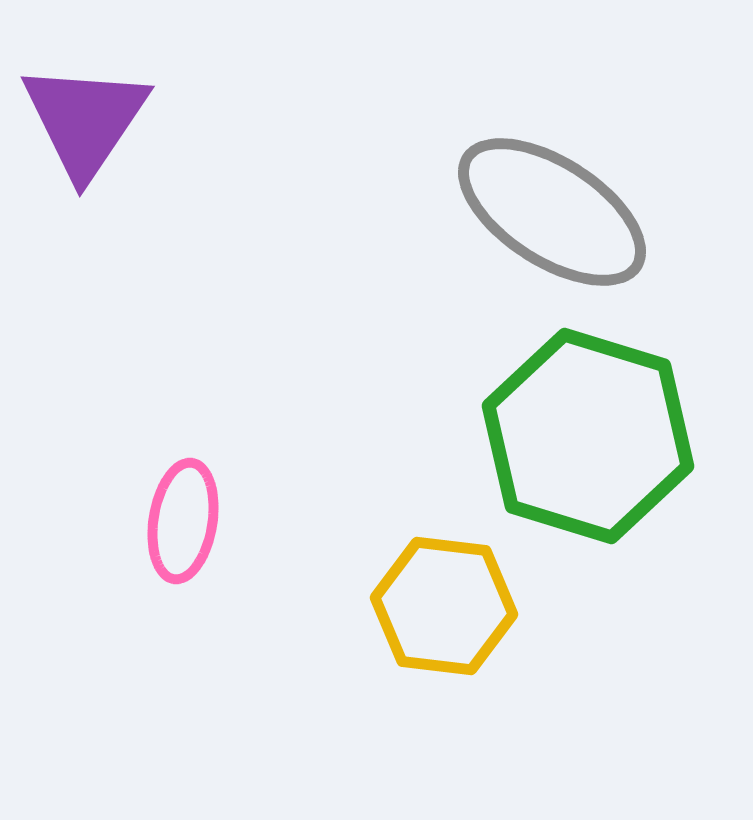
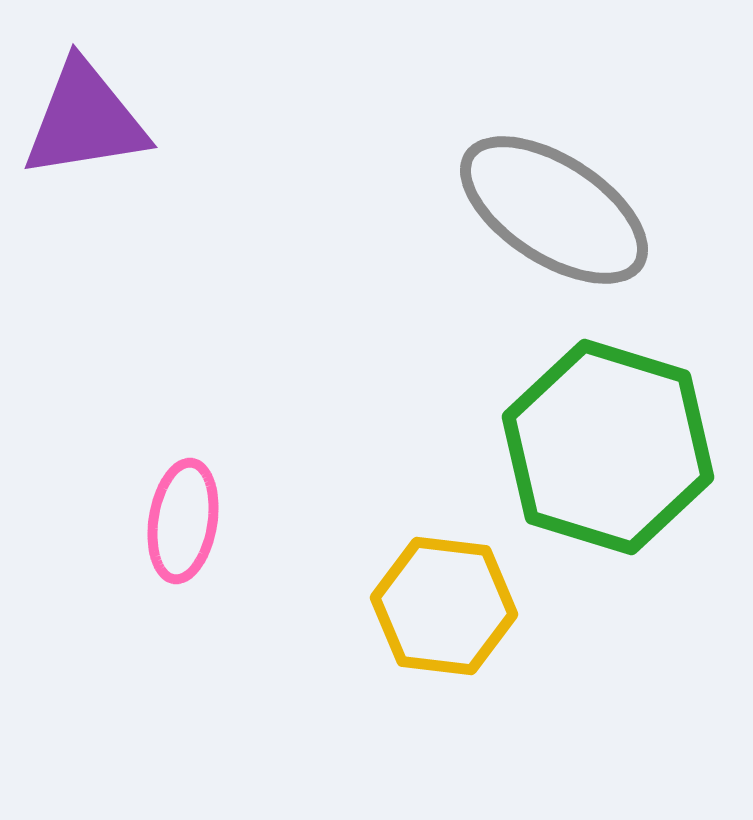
purple triangle: rotated 47 degrees clockwise
gray ellipse: moved 2 px right, 2 px up
green hexagon: moved 20 px right, 11 px down
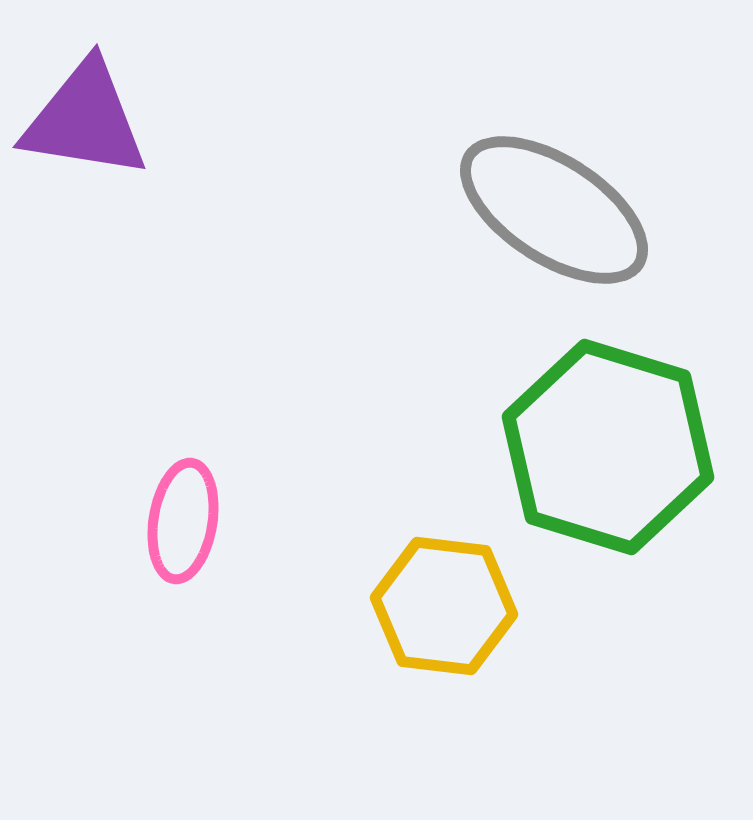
purple triangle: rotated 18 degrees clockwise
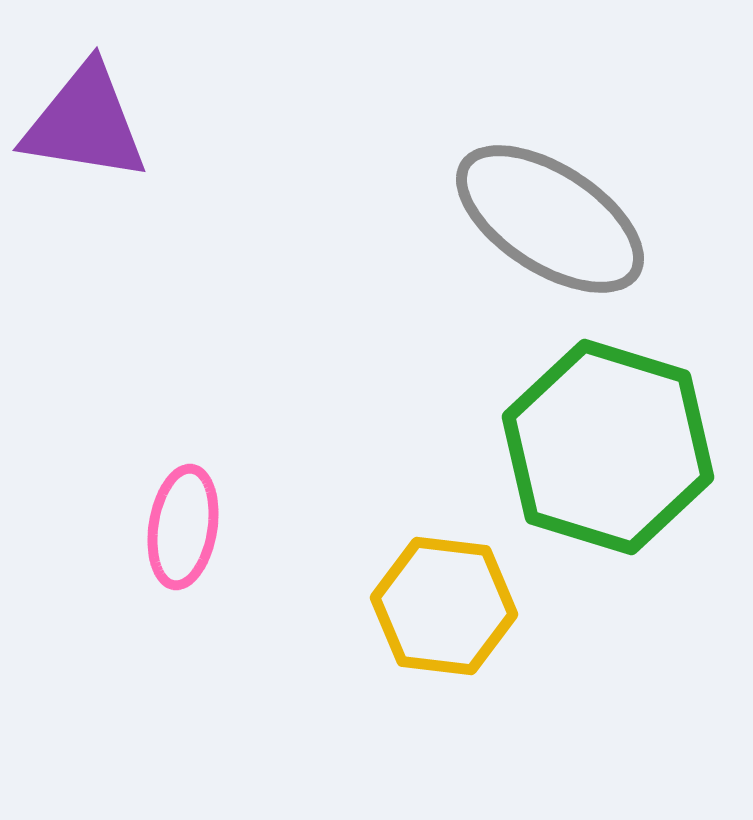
purple triangle: moved 3 px down
gray ellipse: moved 4 px left, 9 px down
pink ellipse: moved 6 px down
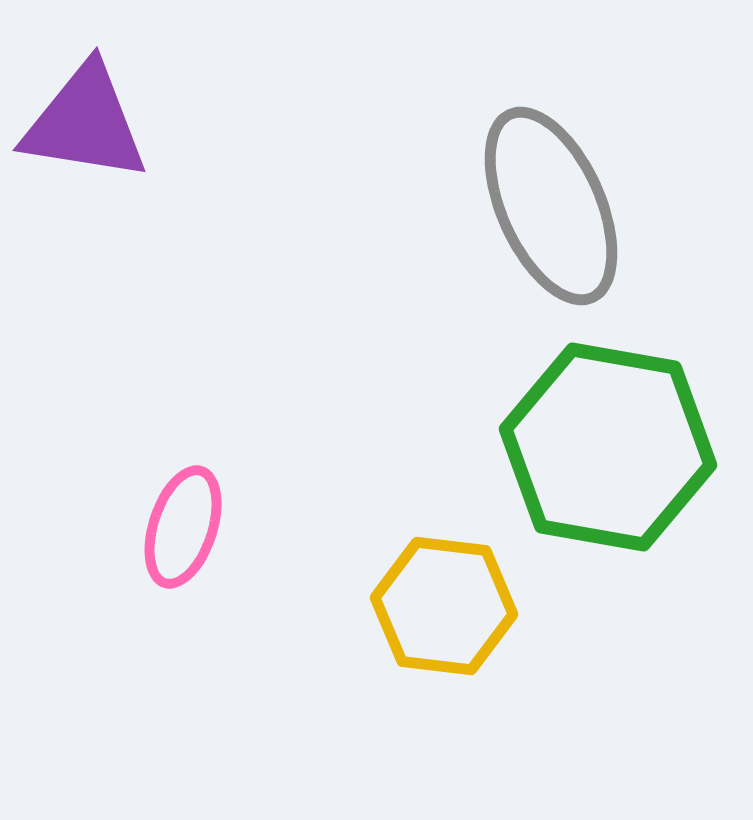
gray ellipse: moved 1 px right, 13 px up; rotated 33 degrees clockwise
green hexagon: rotated 7 degrees counterclockwise
pink ellipse: rotated 9 degrees clockwise
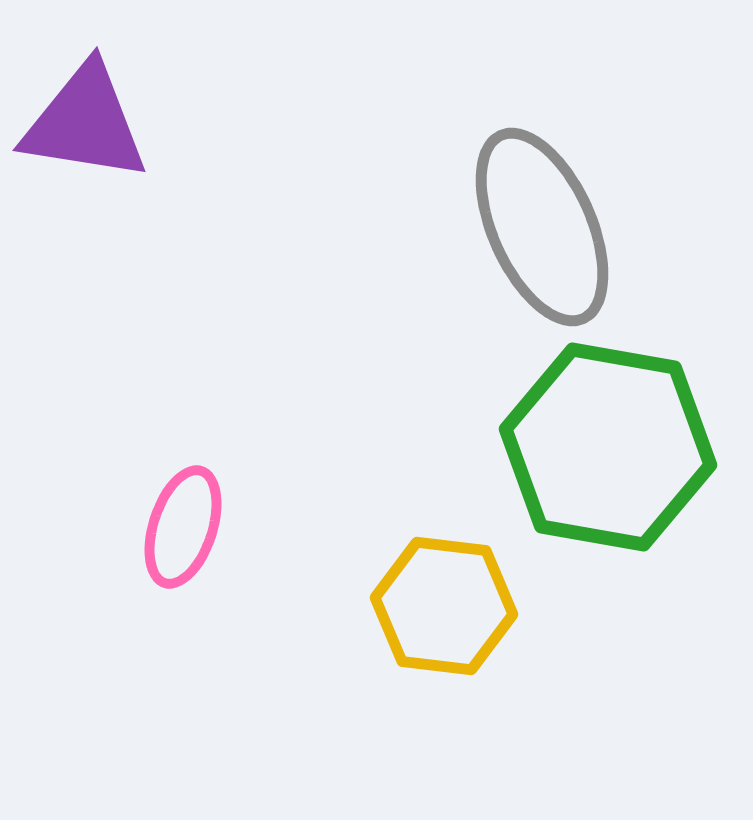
gray ellipse: moved 9 px left, 21 px down
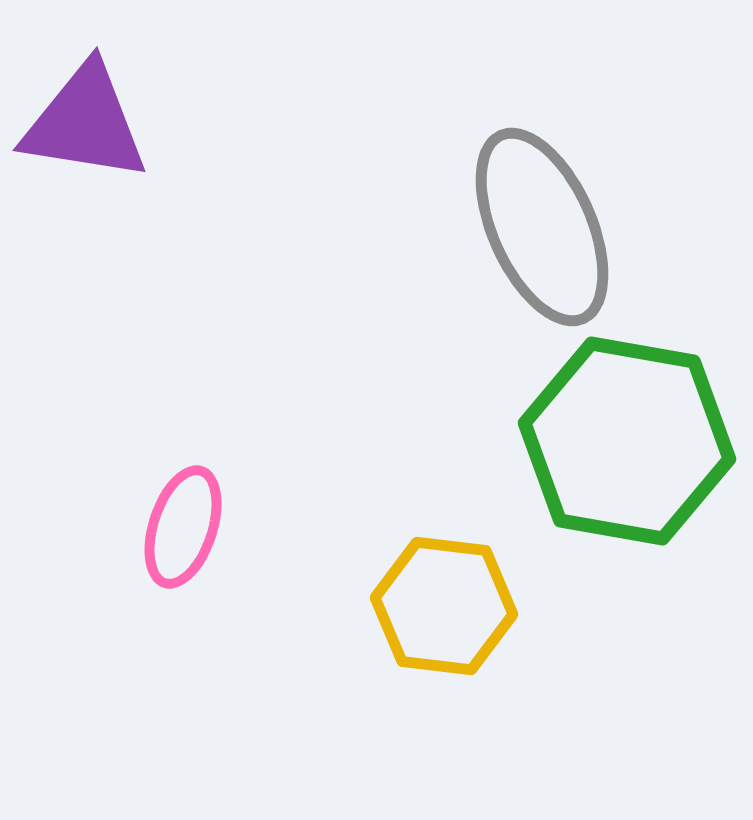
green hexagon: moved 19 px right, 6 px up
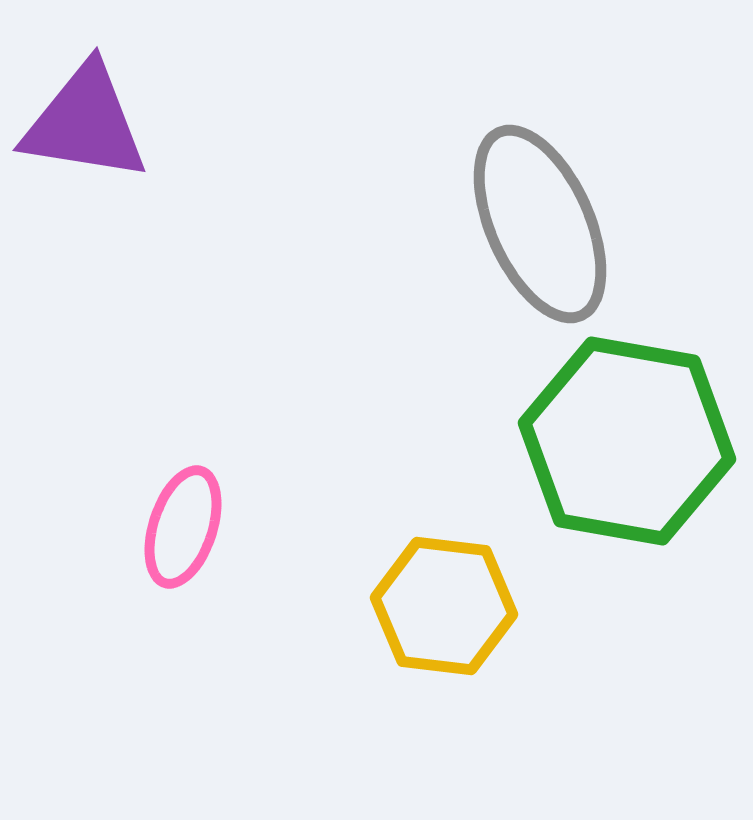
gray ellipse: moved 2 px left, 3 px up
